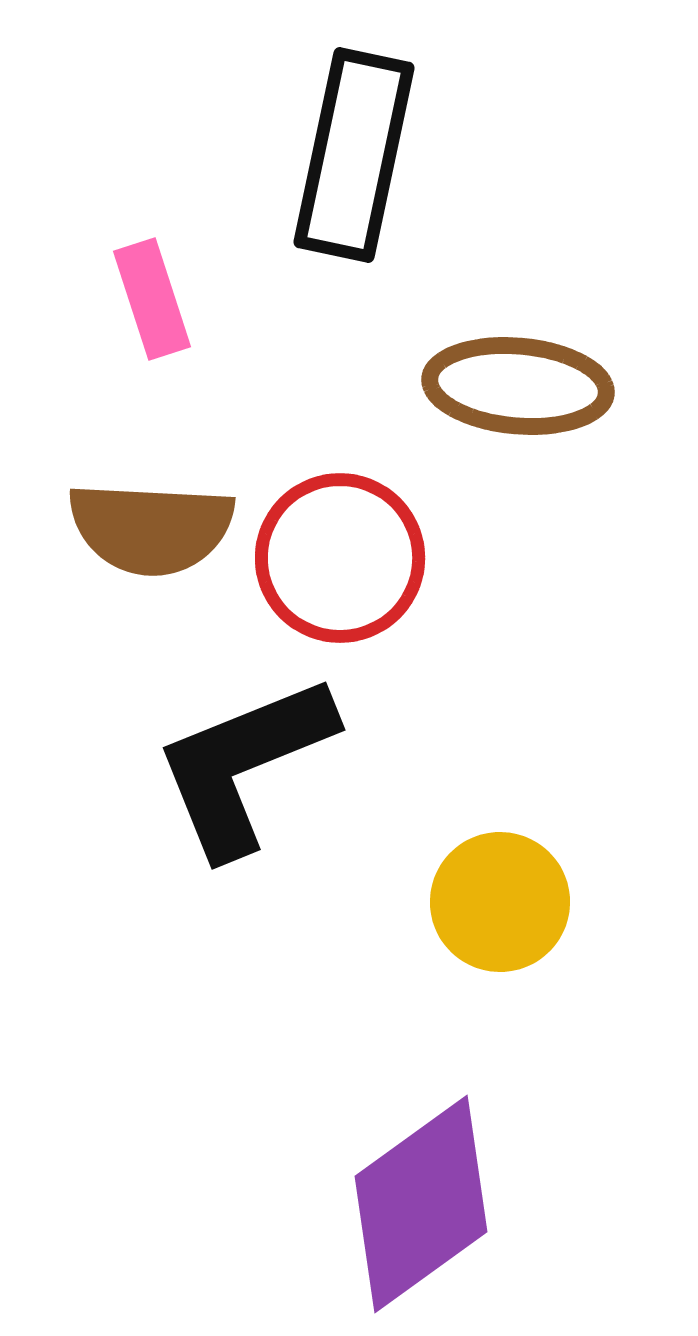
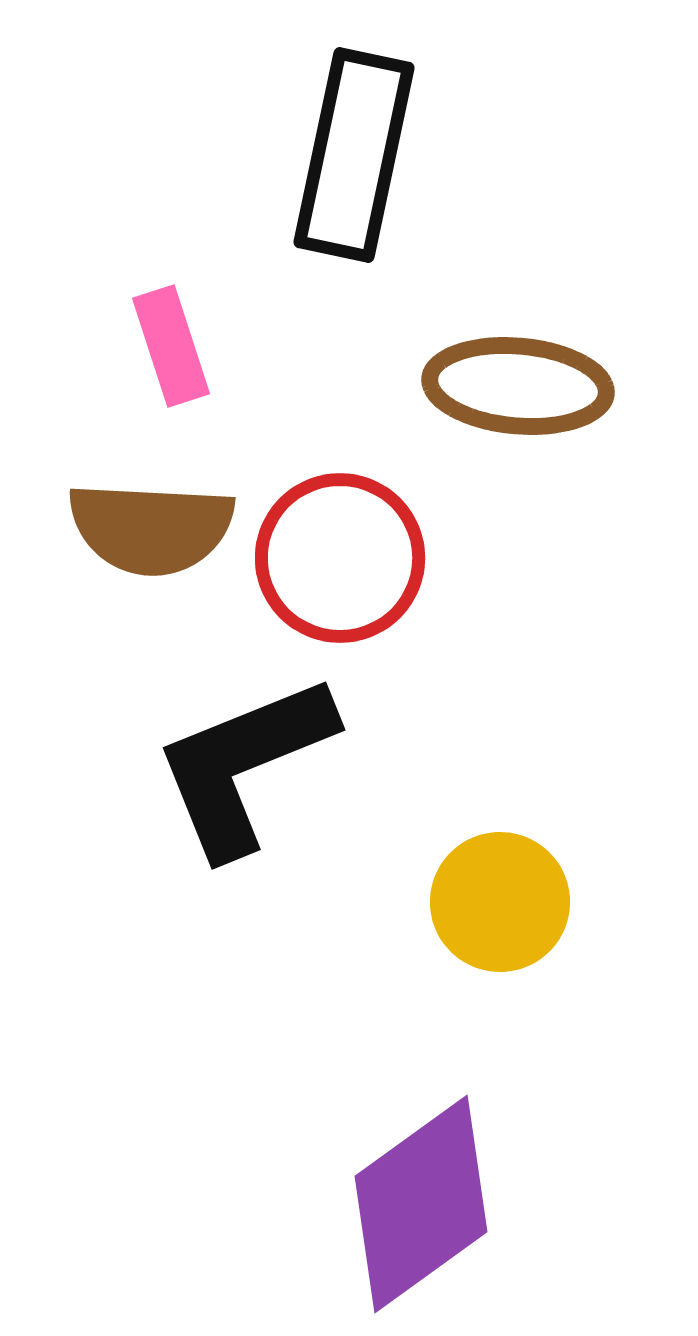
pink rectangle: moved 19 px right, 47 px down
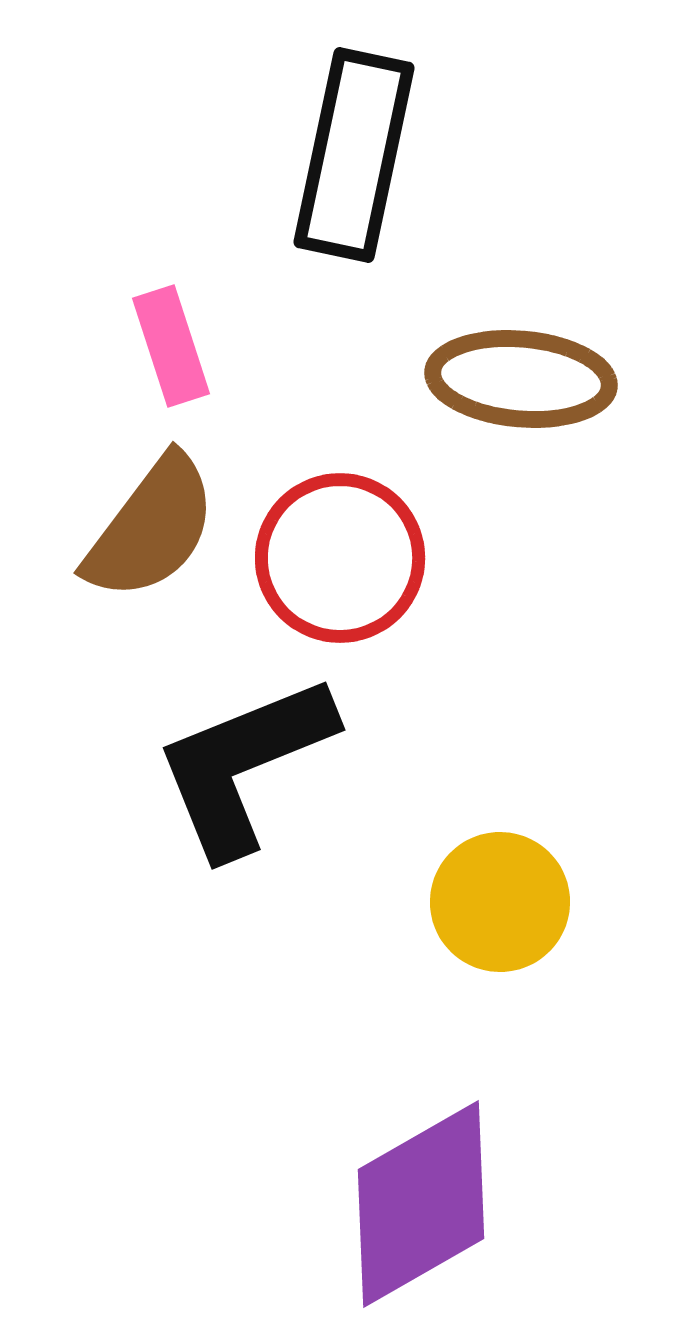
brown ellipse: moved 3 px right, 7 px up
brown semicircle: rotated 56 degrees counterclockwise
purple diamond: rotated 6 degrees clockwise
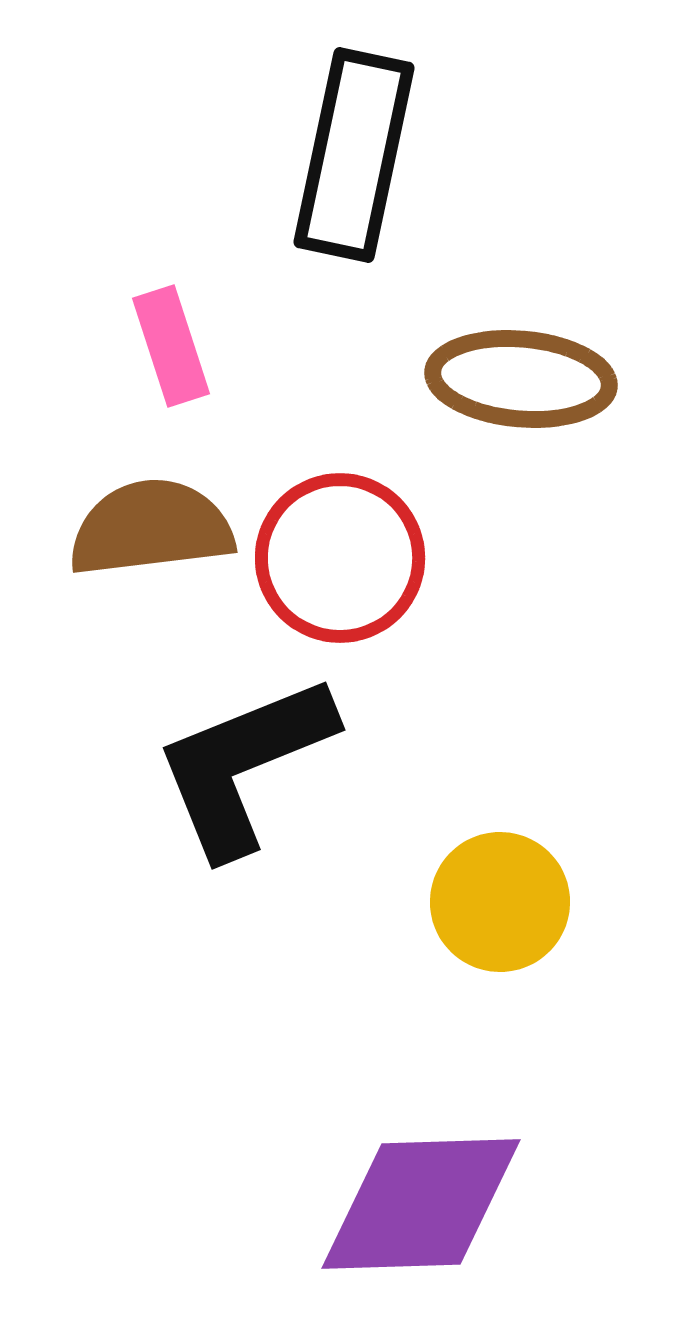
brown semicircle: rotated 134 degrees counterclockwise
purple diamond: rotated 28 degrees clockwise
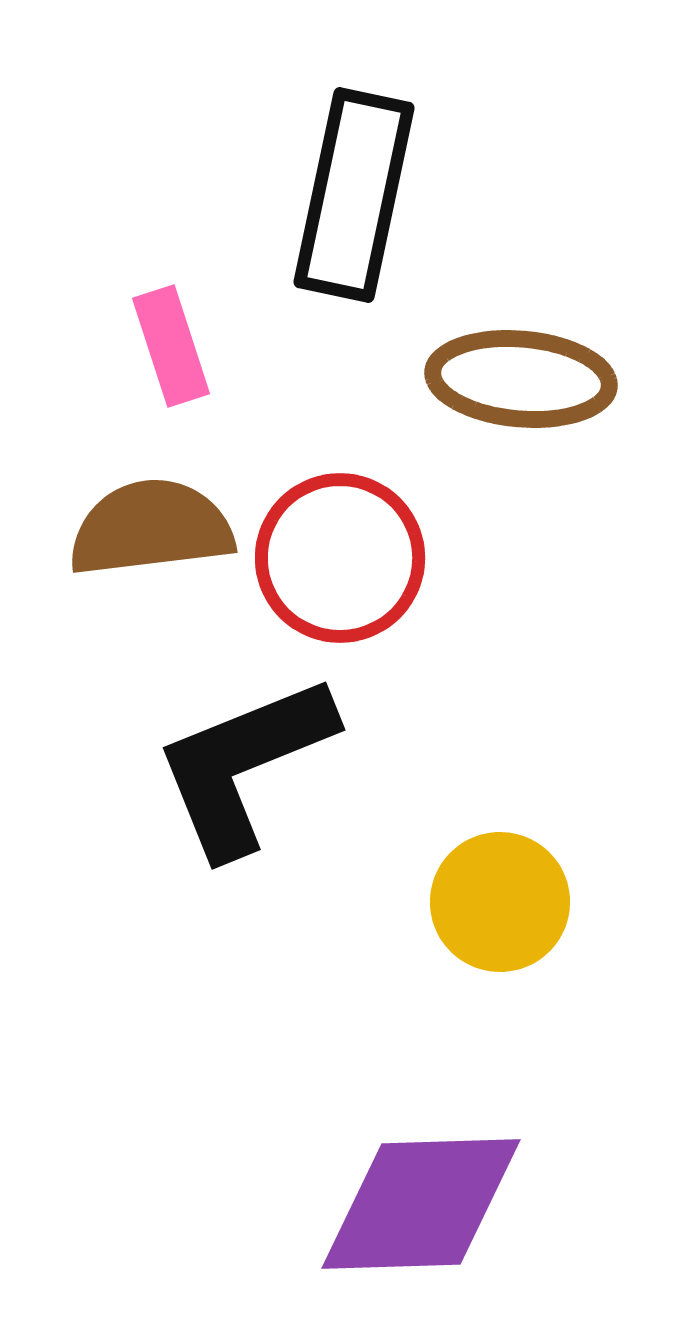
black rectangle: moved 40 px down
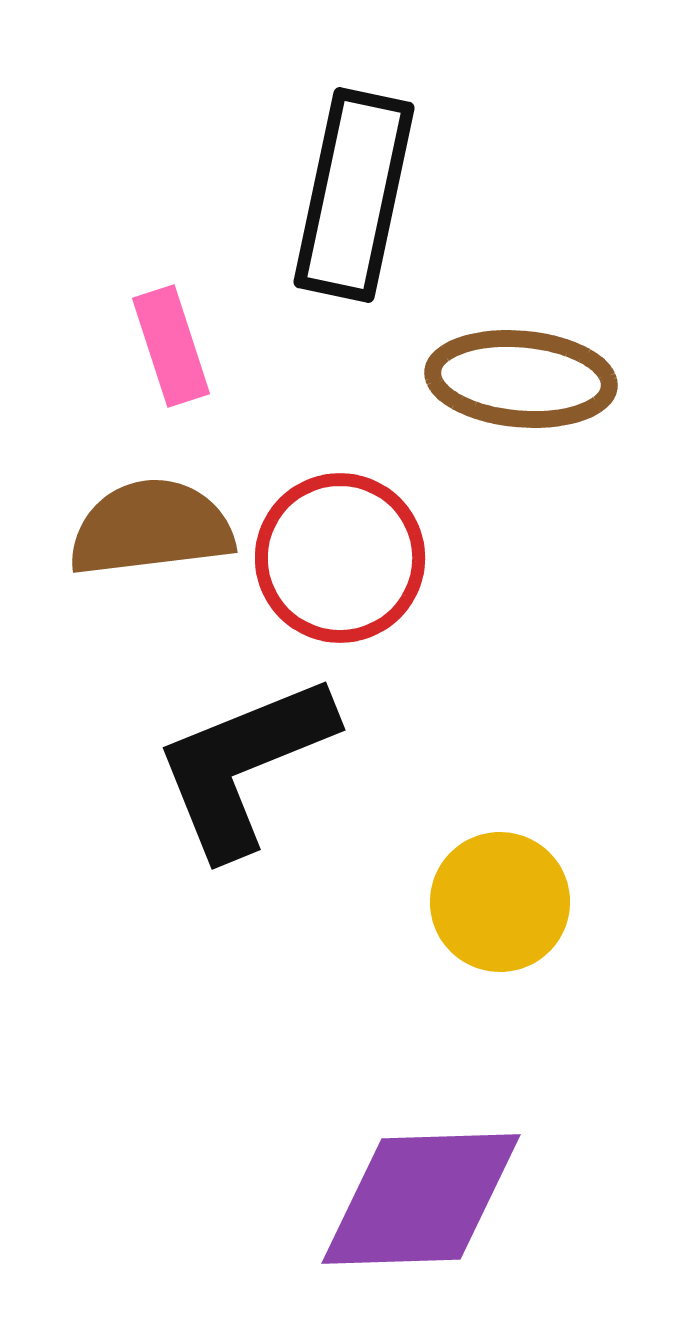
purple diamond: moved 5 px up
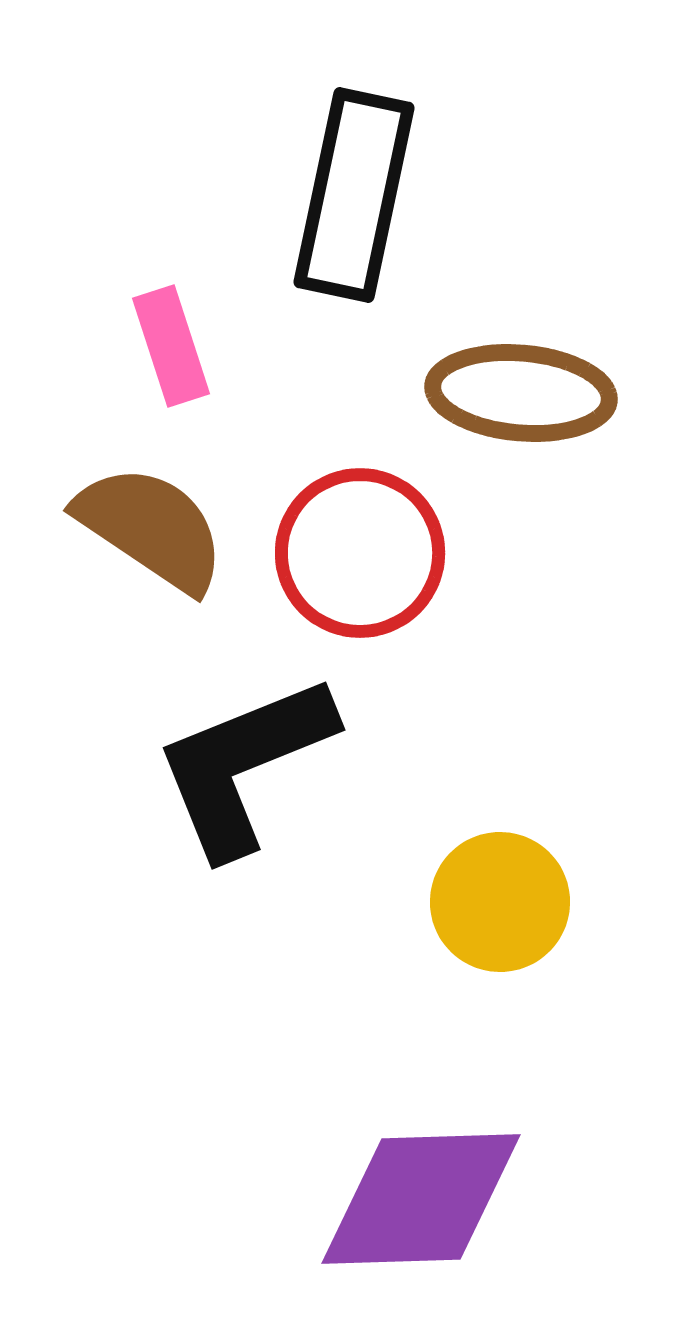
brown ellipse: moved 14 px down
brown semicircle: rotated 41 degrees clockwise
red circle: moved 20 px right, 5 px up
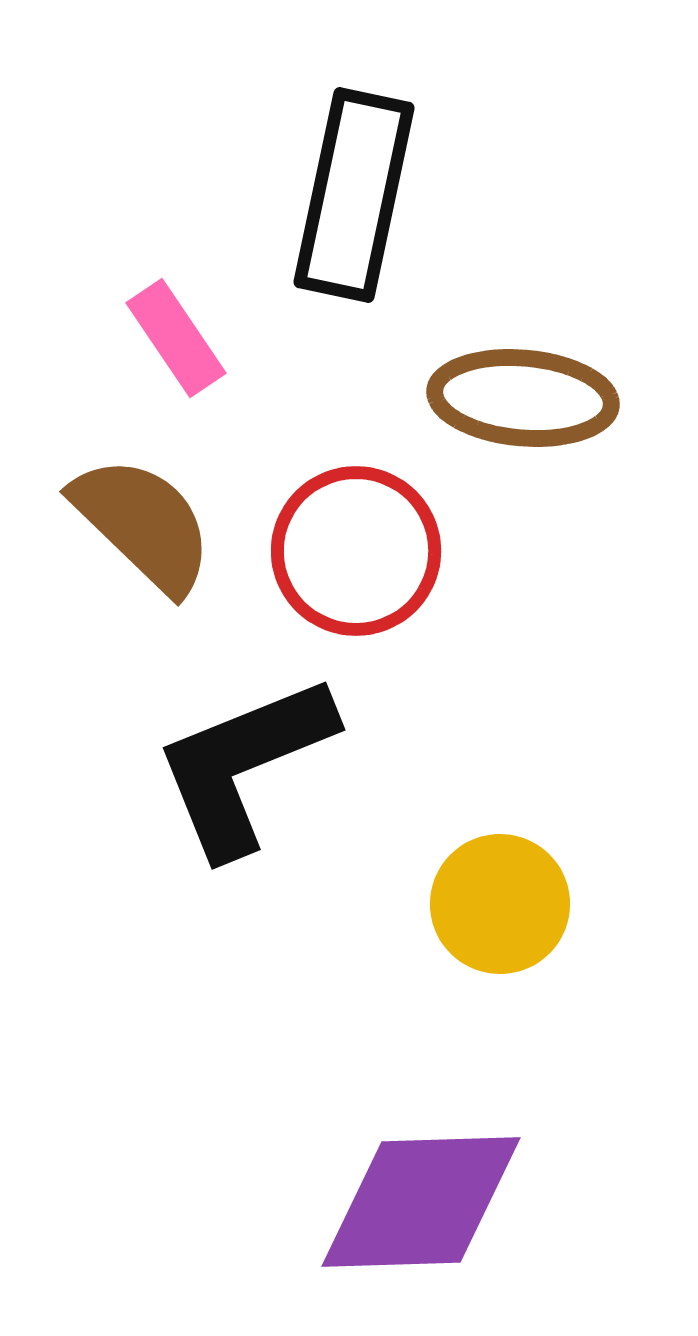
pink rectangle: moved 5 px right, 8 px up; rotated 16 degrees counterclockwise
brown ellipse: moved 2 px right, 5 px down
brown semicircle: moved 8 px left, 4 px up; rotated 10 degrees clockwise
red circle: moved 4 px left, 2 px up
yellow circle: moved 2 px down
purple diamond: moved 3 px down
